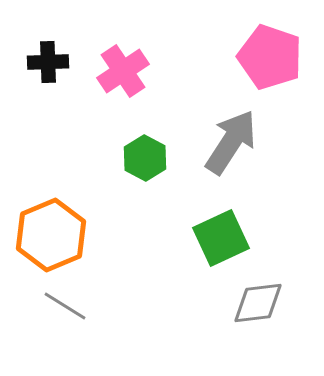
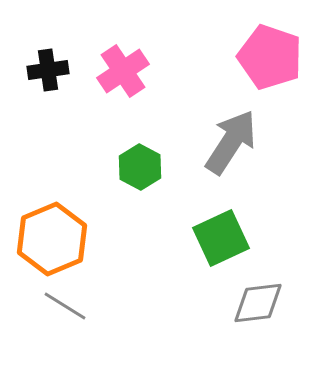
black cross: moved 8 px down; rotated 6 degrees counterclockwise
green hexagon: moved 5 px left, 9 px down
orange hexagon: moved 1 px right, 4 px down
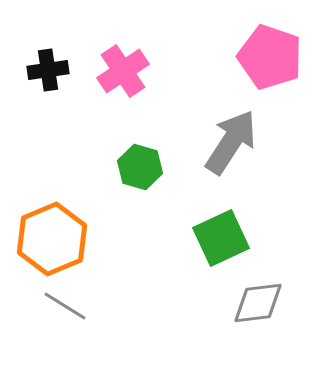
green hexagon: rotated 12 degrees counterclockwise
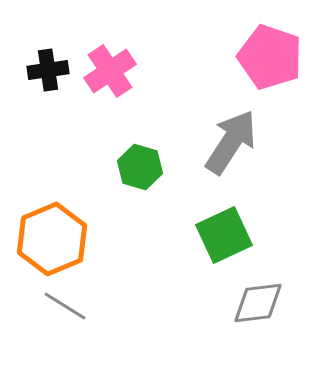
pink cross: moved 13 px left
green square: moved 3 px right, 3 px up
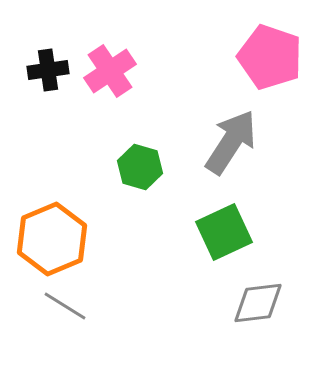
green square: moved 3 px up
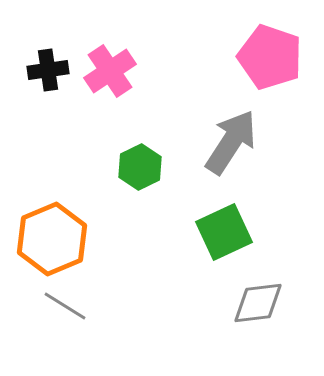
green hexagon: rotated 18 degrees clockwise
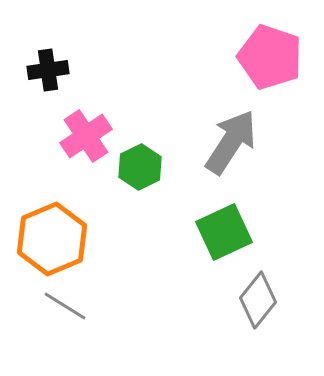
pink cross: moved 24 px left, 65 px down
gray diamond: moved 3 px up; rotated 44 degrees counterclockwise
